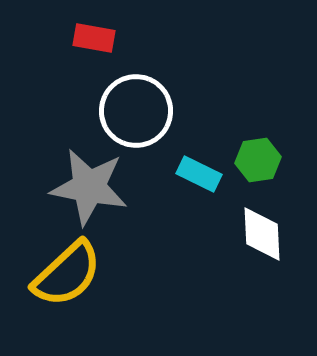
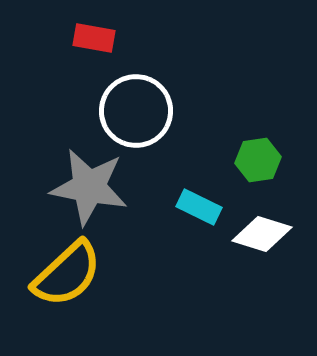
cyan rectangle: moved 33 px down
white diamond: rotated 70 degrees counterclockwise
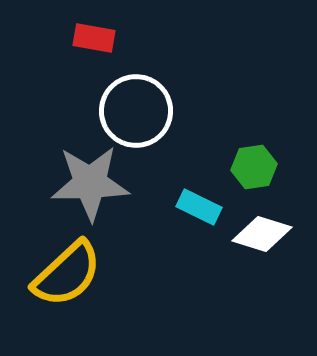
green hexagon: moved 4 px left, 7 px down
gray star: moved 1 px right, 4 px up; rotated 12 degrees counterclockwise
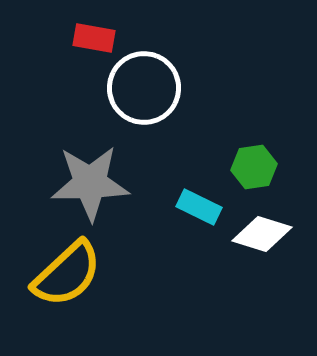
white circle: moved 8 px right, 23 px up
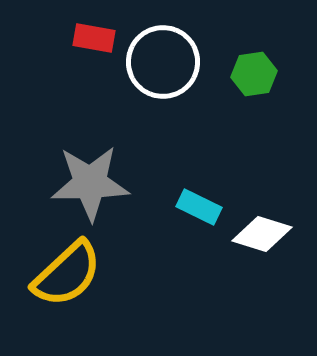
white circle: moved 19 px right, 26 px up
green hexagon: moved 93 px up
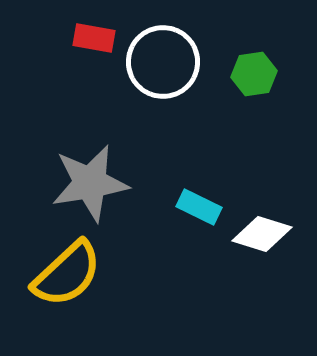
gray star: rotated 8 degrees counterclockwise
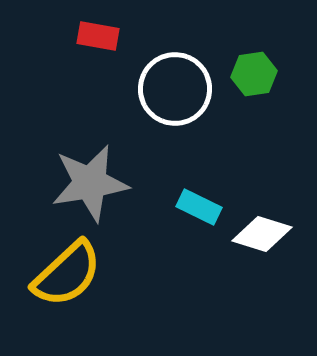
red rectangle: moved 4 px right, 2 px up
white circle: moved 12 px right, 27 px down
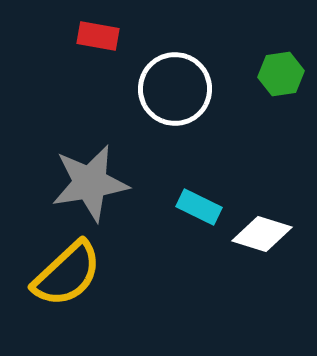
green hexagon: moved 27 px right
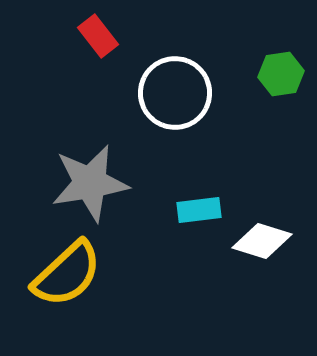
red rectangle: rotated 42 degrees clockwise
white circle: moved 4 px down
cyan rectangle: moved 3 px down; rotated 33 degrees counterclockwise
white diamond: moved 7 px down
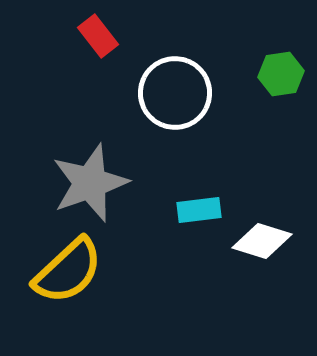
gray star: rotated 10 degrees counterclockwise
yellow semicircle: moved 1 px right, 3 px up
